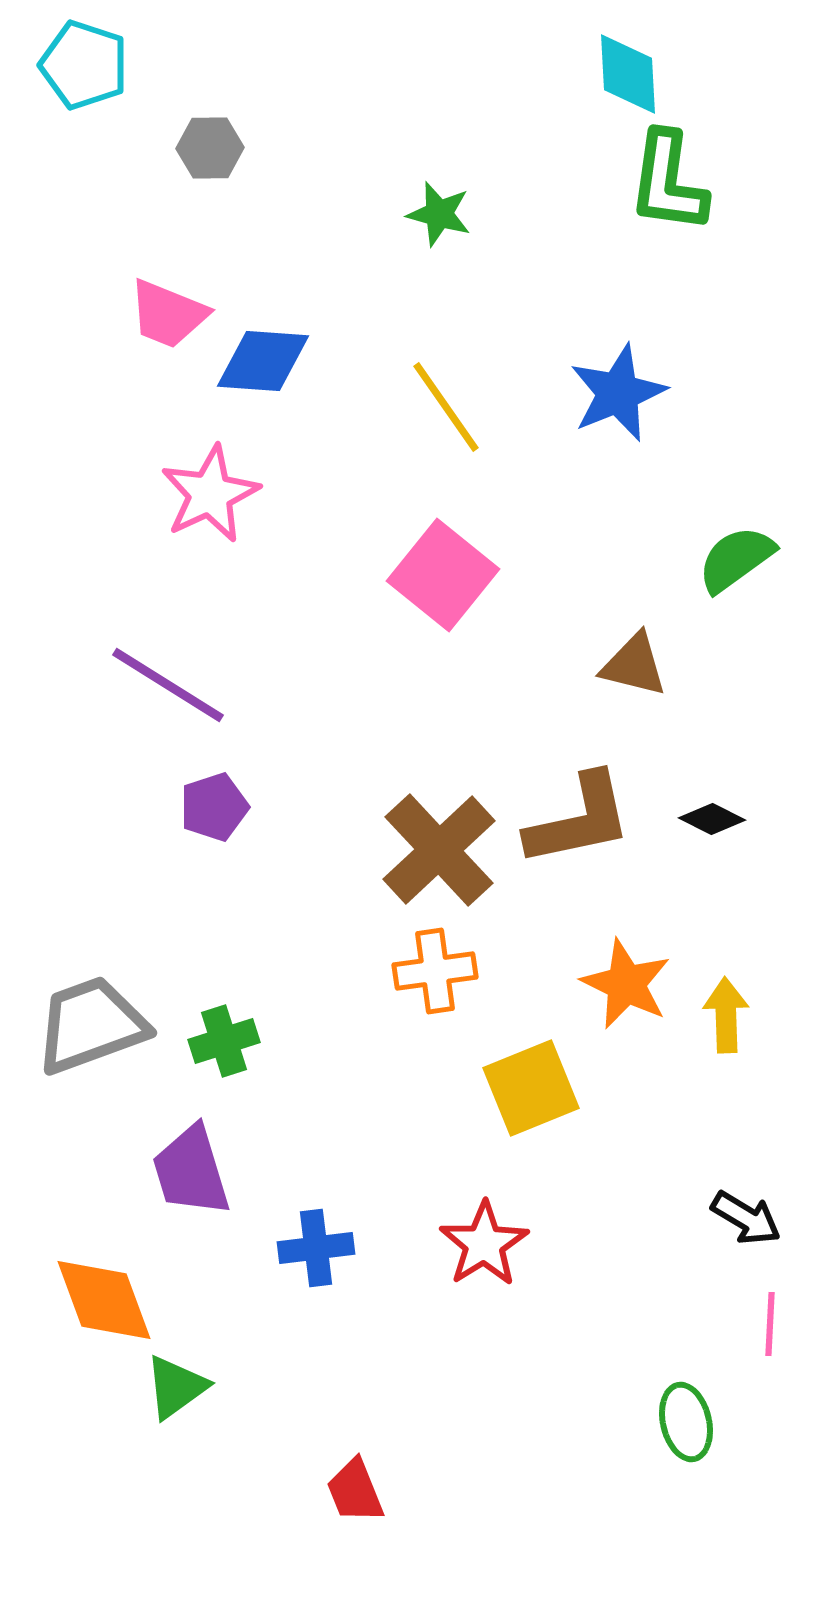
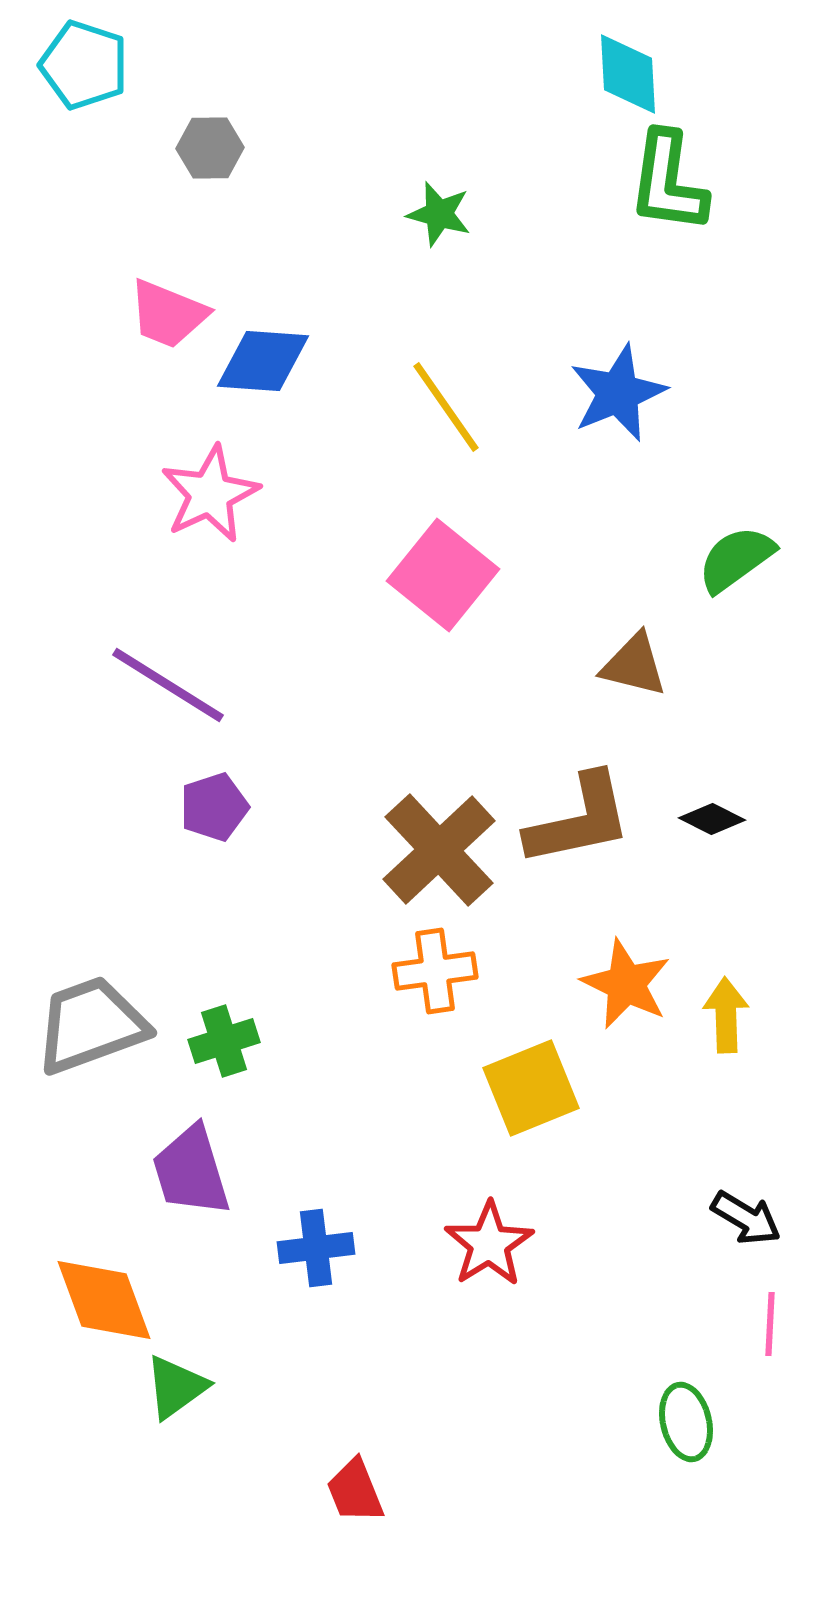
red star: moved 5 px right
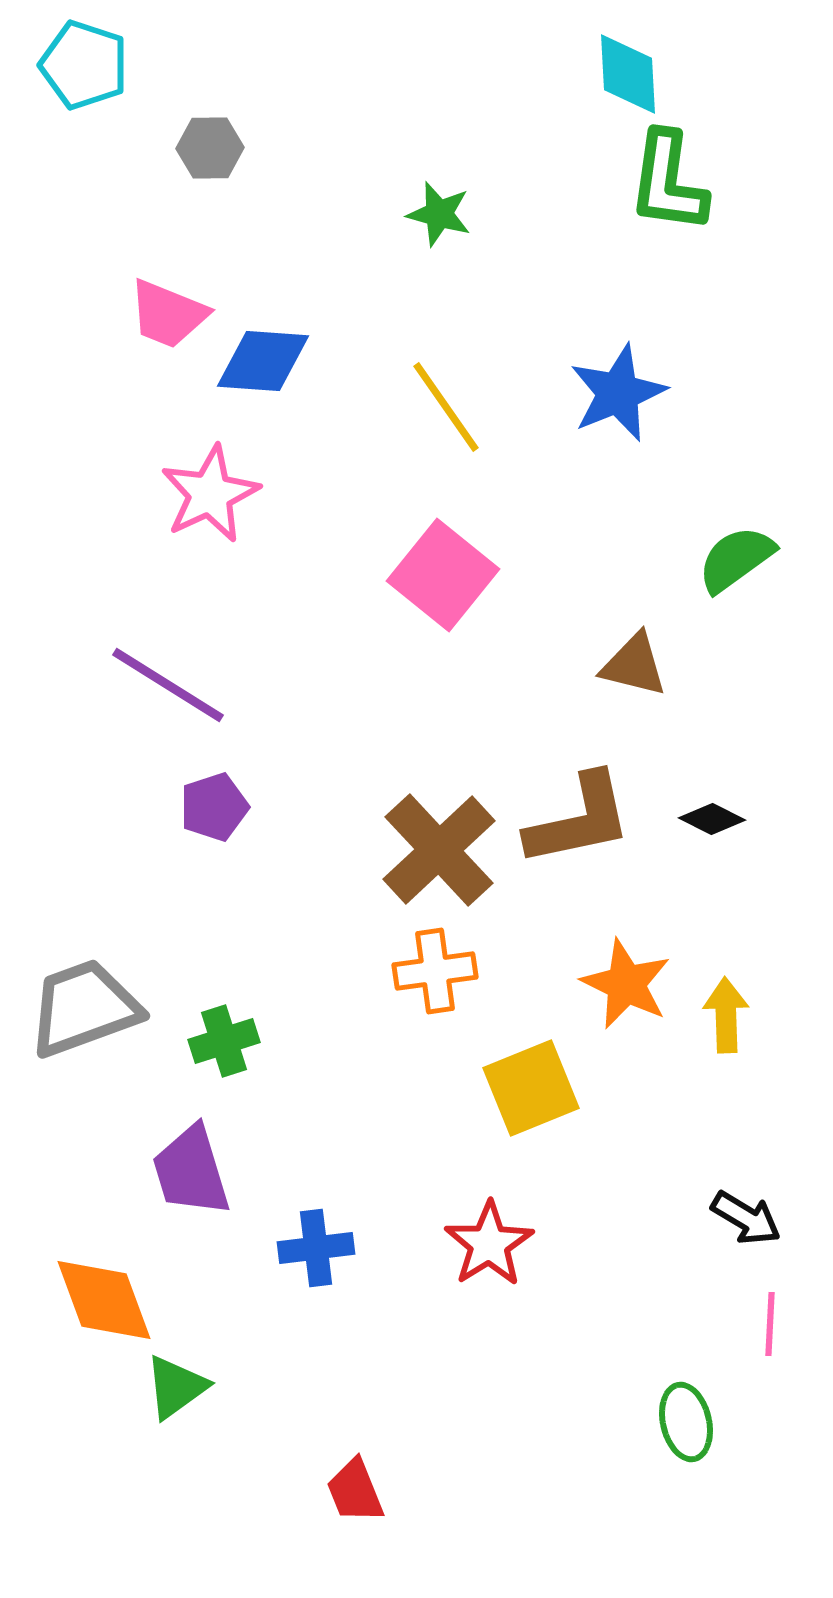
gray trapezoid: moved 7 px left, 17 px up
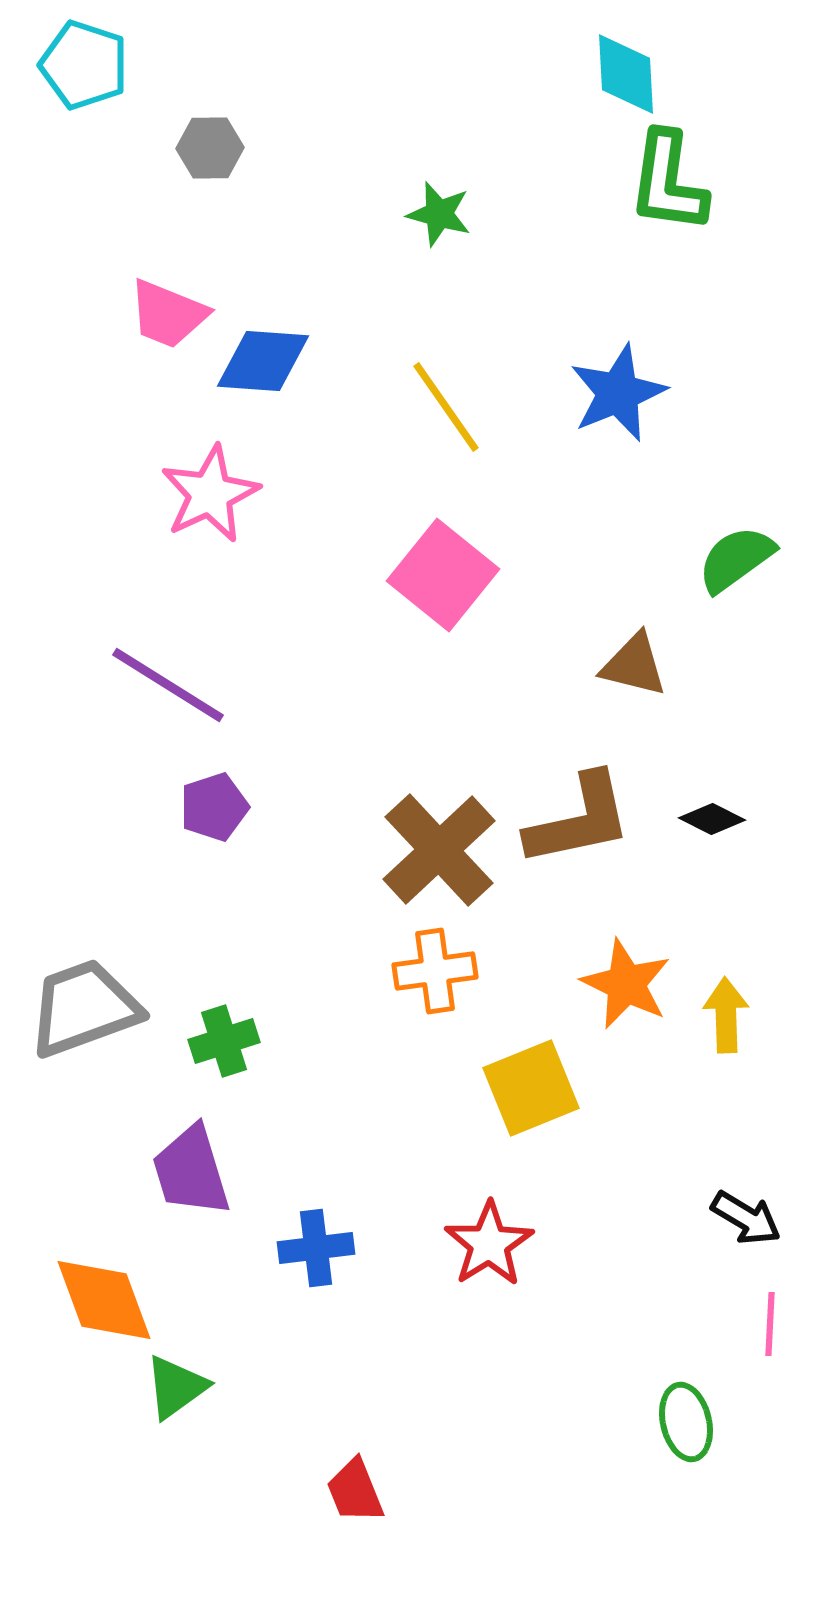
cyan diamond: moved 2 px left
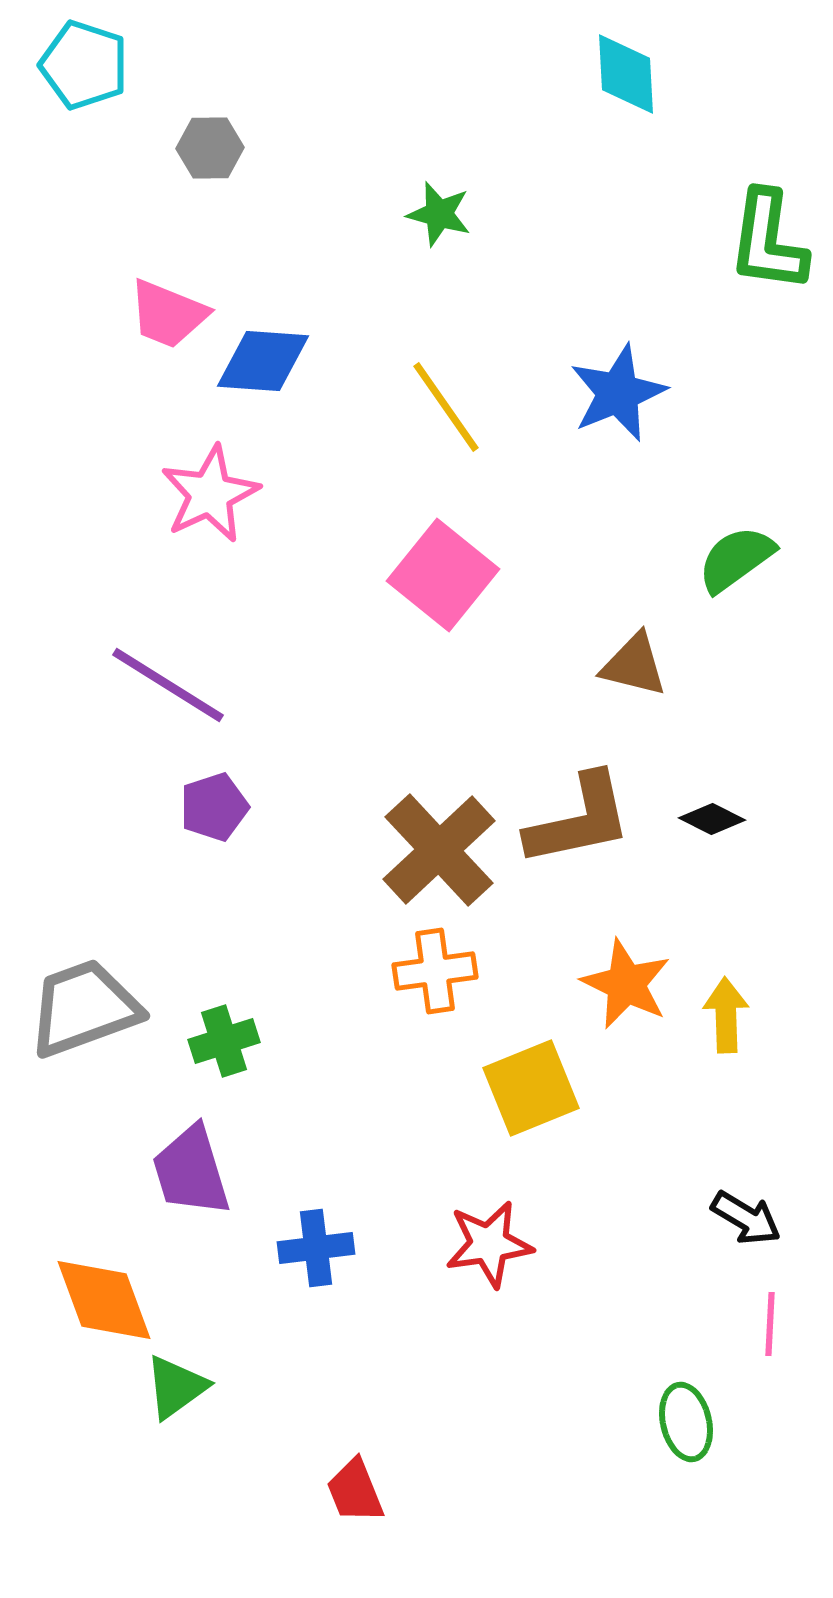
green L-shape: moved 100 px right, 59 px down
red star: rotated 24 degrees clockwise
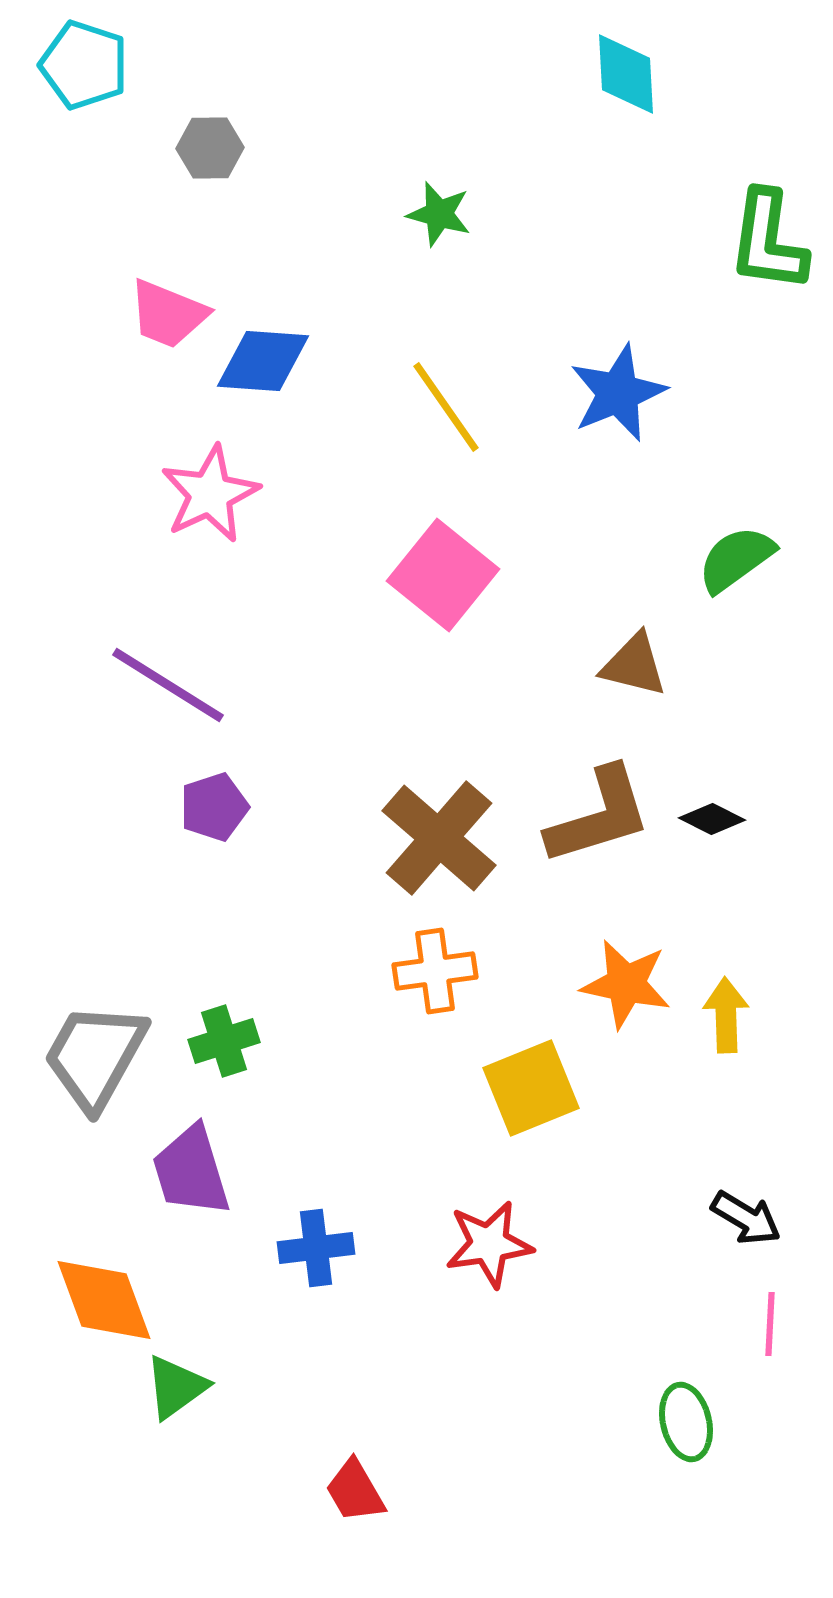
brown L-shape: moved 20 px right, 4 px up; rotated 5 degrees counterclockwise
brown cross: moved 12 px up; rotated 6 degrees counterclockwise
orange star: rotated 14 degrees counterclockwise
gray trapezoid: moved 11 px right, 48 px down; rotated 41 degrees counterclockwise
red trapezoid: rotated 8 degrees counterclockwise
